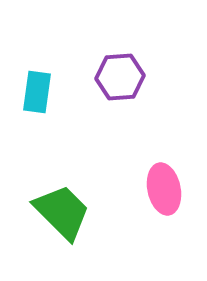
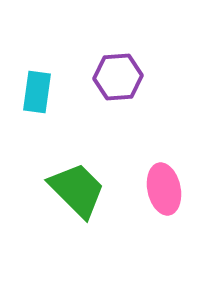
purple hexagon: moved 2 px left
green trapezoid: moved 15 px right, 22 px up
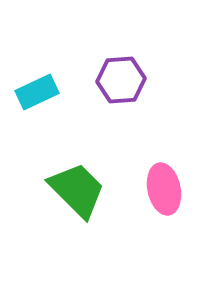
purple hexagon: moved 3 px right, 3 px down
cyan rectangle: rotated 57 degrees clockwise
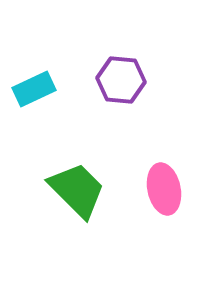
purple hexagon: rotated 9 degrees clockwise
cyan rectangle: moved 3 px left, 3 px up
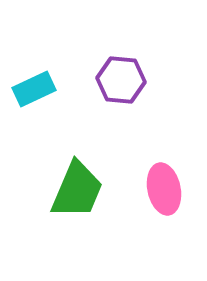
green trapezoid: rotated 68 degrees clockwise
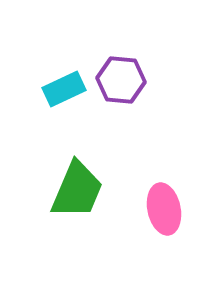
cyan rectangle: moved 30 px right
pink ellipse: moved 20 px down
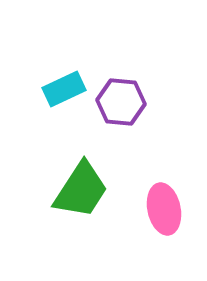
purple hexagon: moved 22 px down
green trapezoid: moved 4 px right; rotated 10 degrees clockwise
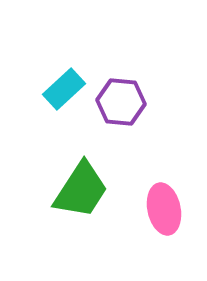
cyan rectangle: rotated 18 degrees counterclockwise
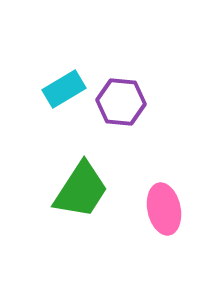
cyan rectangle: rotated 12 degrees clockwise
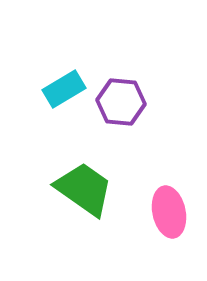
green trapezoid: moved 3 px right, 1 px up; rotated 88 degrees counterclockwise
pink ellipse: moved 5 px right, 3 px down
